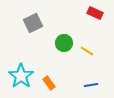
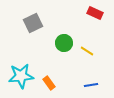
cyan star: rotated 30 degrees clockwise
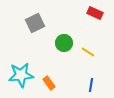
gray square: moved 2 px right
yellow line: moved 1 px right, 1 px down
cyan star: moved 1 px up
blue line: rotated 72 degrees counterclockwise
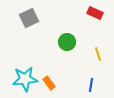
gray square: moved 6 px left, 5 px up
green circle: moved 3 px right, 1 px up
yellow line: moved 10 px right, 2 px down; rotated 40 degrees clockwise
cyan star: moved 4 px right, 4 px down
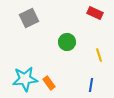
yellow line: moved 1 px right, 1 px down
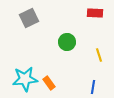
red rectangle: rotated 21 degrees counterclockwise
blue line: moved 2 px right, 2 px down
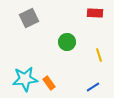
blue line: rotated 48 degrees clockwise
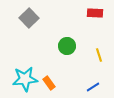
gray square: rotated 18 degrees counterclockwise
green circle: moved 4 px down
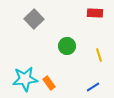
gray square: moved 5 px right, 1 px down
